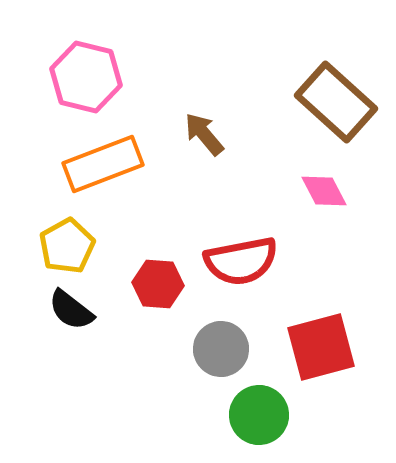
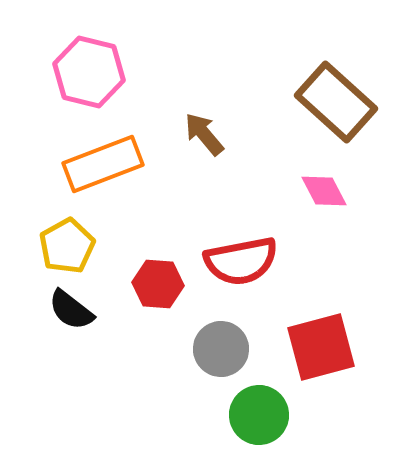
pink hexagon: moved 3 px right, 5 px up
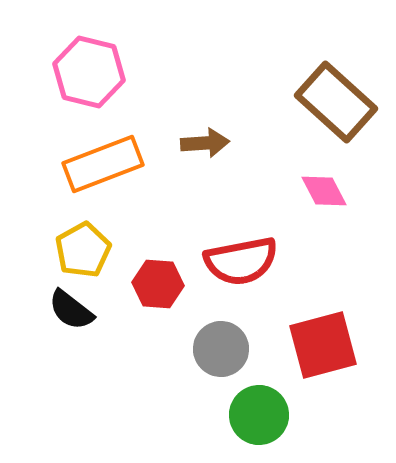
brown arrow: moved 1 px right, 9 px down; rotated 126 degrees clockwise
yellow pentagon: moved 16 px right, 4 px down
red square: moved 2 px right, 2 px up
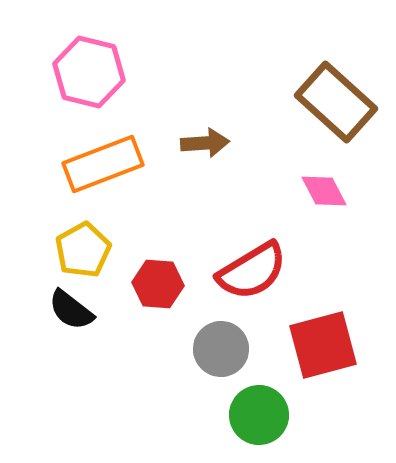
red semicircle: moved 11 px right, 10 px down; rotated 20 degrees counterclockwise
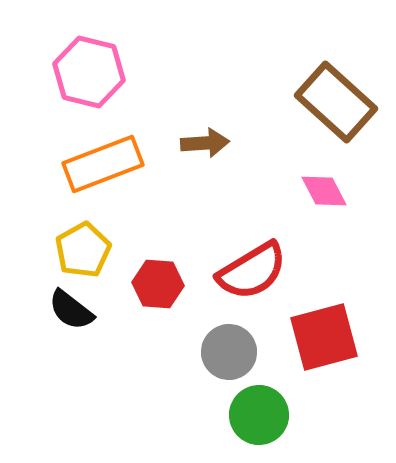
red square: moved 1 px right, 8 px up
gray circle: moved 8 px right, 3 px down
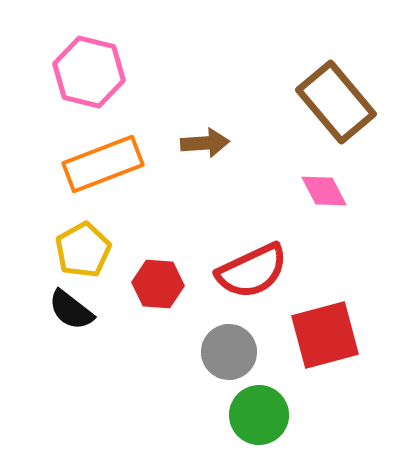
brown rectangle: rotated 8 degrees clockwise
red semicircle: rotated 6 degrees clockwise
red square: moved 1 px right, 2 px up
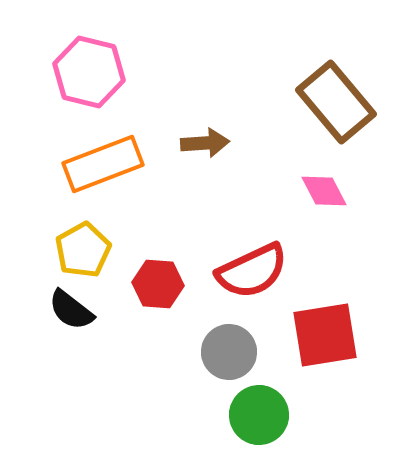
red square: rotated 6 degrees clockwise
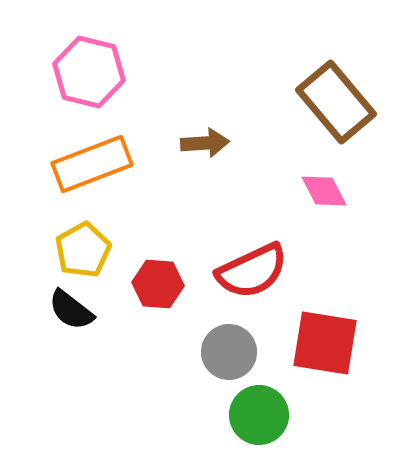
orange rectangle: moved 11 px left
red square: moved 8 px down; rotated 18 degrees clockwise
